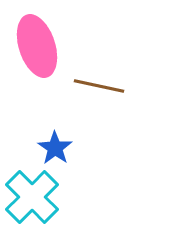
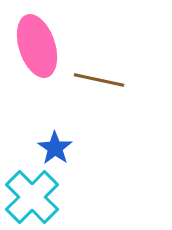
brown line: moved 6 px up
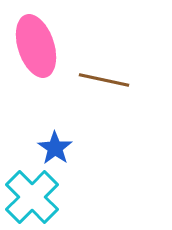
pink ellipse: moved 1 px left
brown line: moved 5 px right
